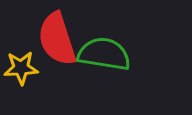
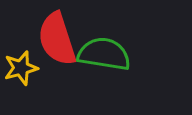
yellow star: rotated 12 degrees counterclockwise
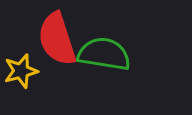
yellow star: moved 3 px down
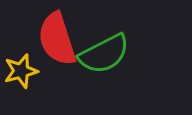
green semicircle: rotated 144 degrees clockwise
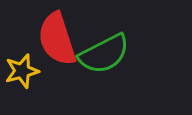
yellow star: moved 1 px right
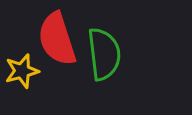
green semicircle: rotated 70 degrees counterclockwise
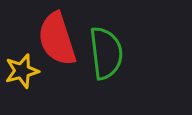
green semicircle: moved 2 px right, 1 px up
